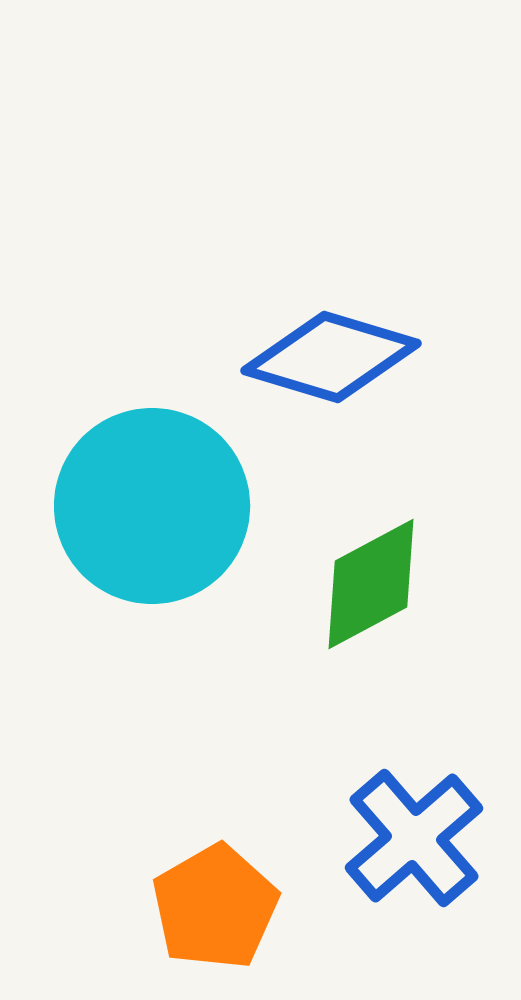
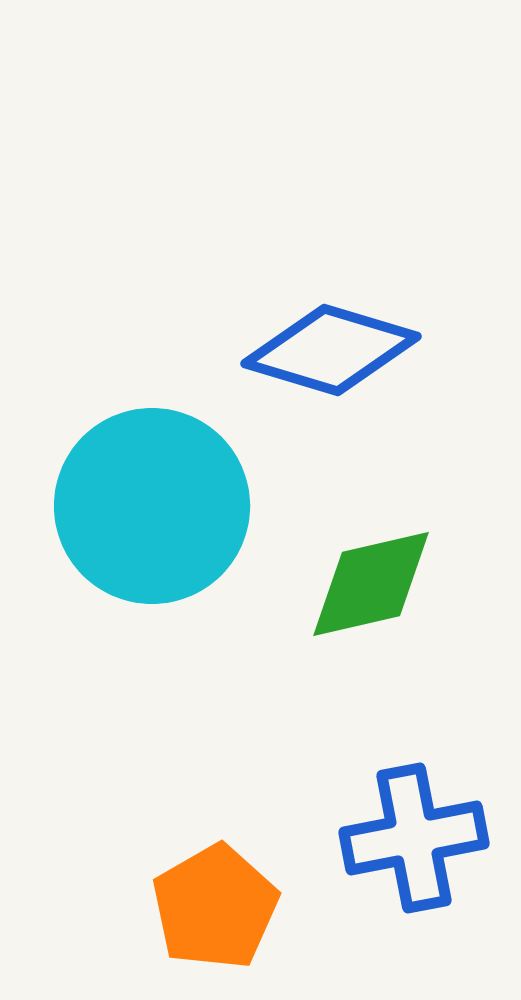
blue diamond: moved 7 px up
green diamond: rotated 15 degrees clockwise
blue cross: rotated 30 degrees clockwise
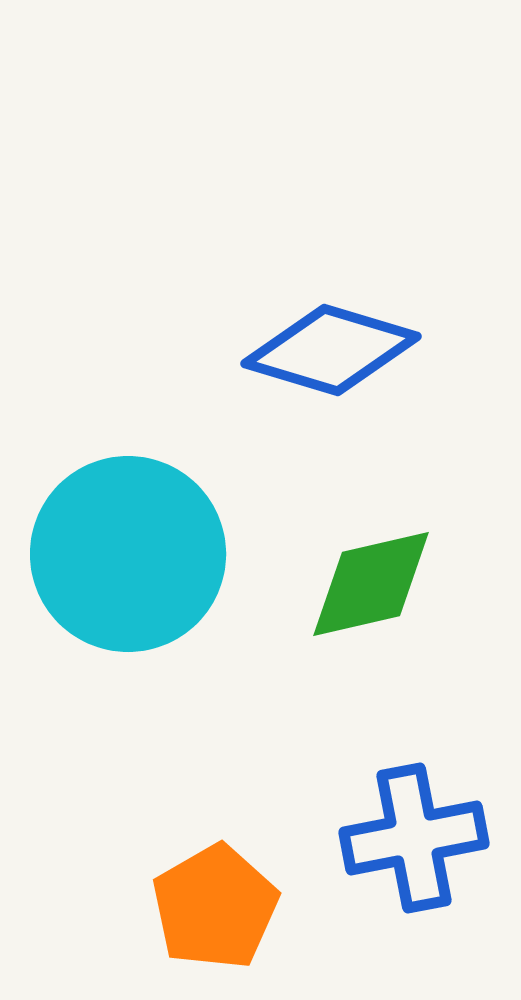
cyan circle: moved 24 px left, 48 px down
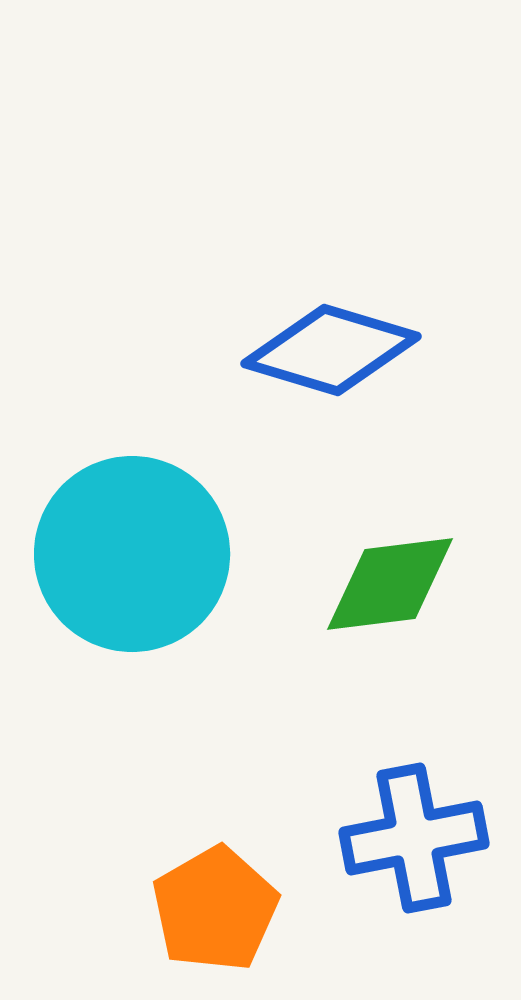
cyan circle: moved 4 px right
green diamond: moved 19 px right; rotated 6 degrees clockwise
orange pentagon: moved 2 px down
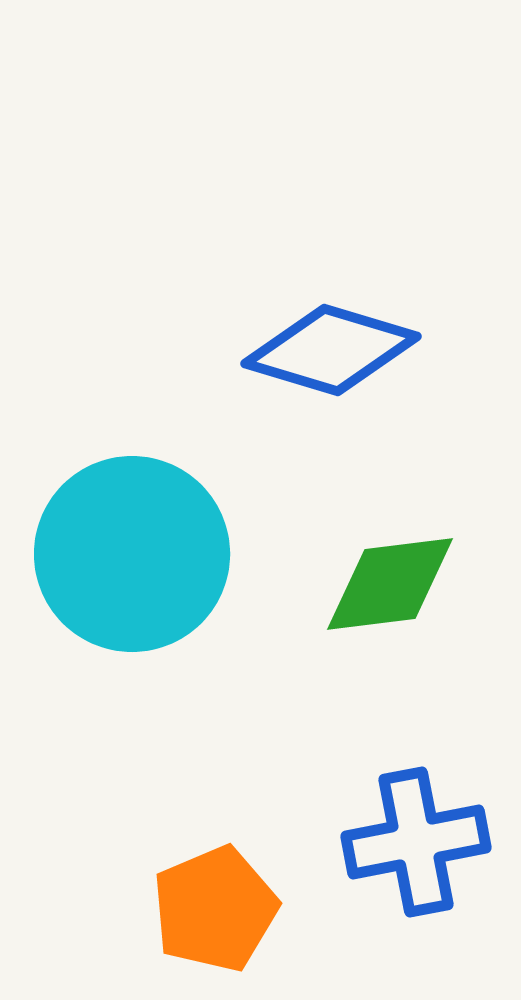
blue cross: moved 2 px right, 4 px down
orange pentagon: rotated 7 degrees clockwise
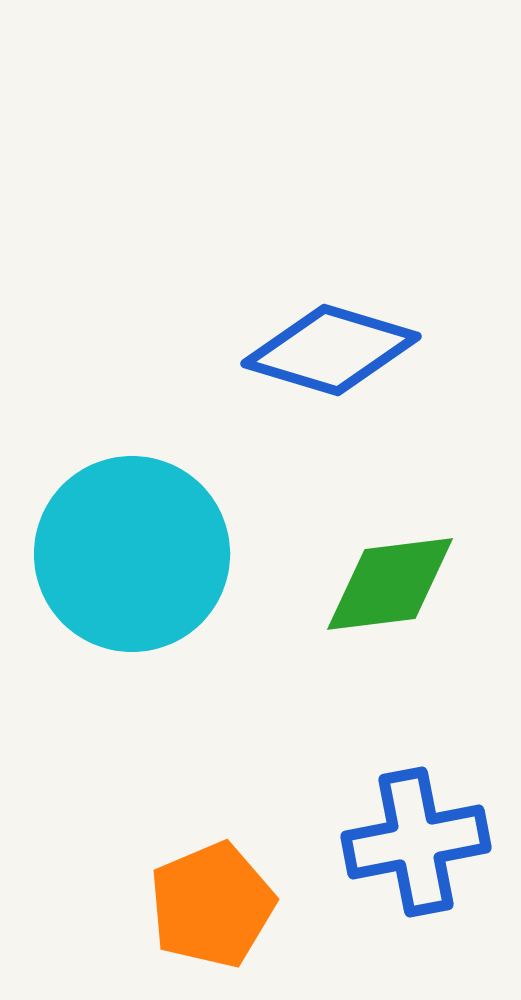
orange pentagon: moved 3 px left, 4 px up
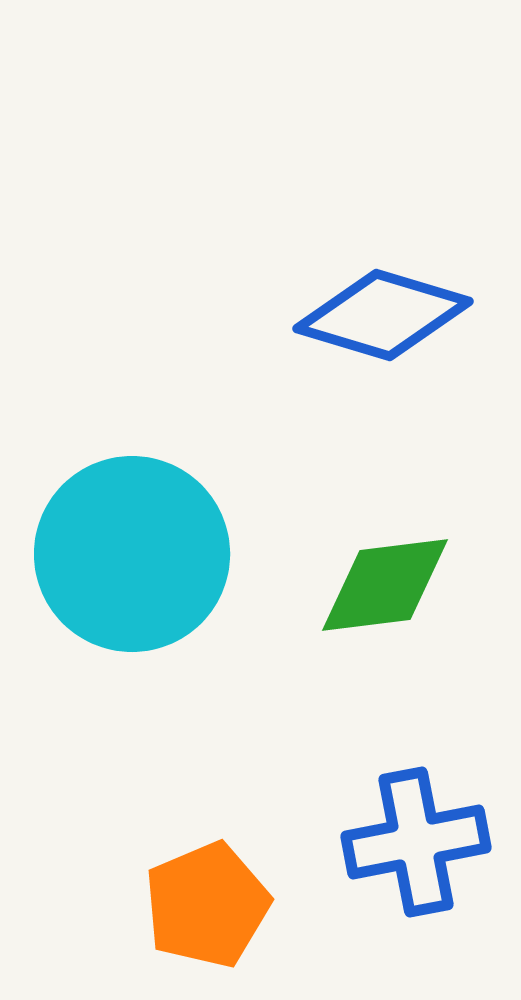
blue diamond: moved 52 px right, 35 px up
green diamond: moved 5 px left, 1 px down
orange pentagon: moved 5 px left
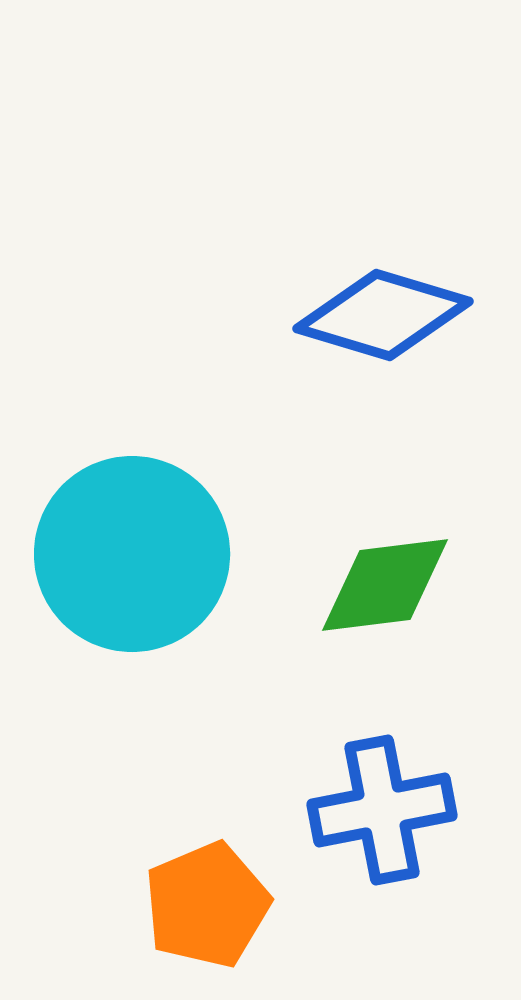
blue cross: moved 34 px left, 32 px up
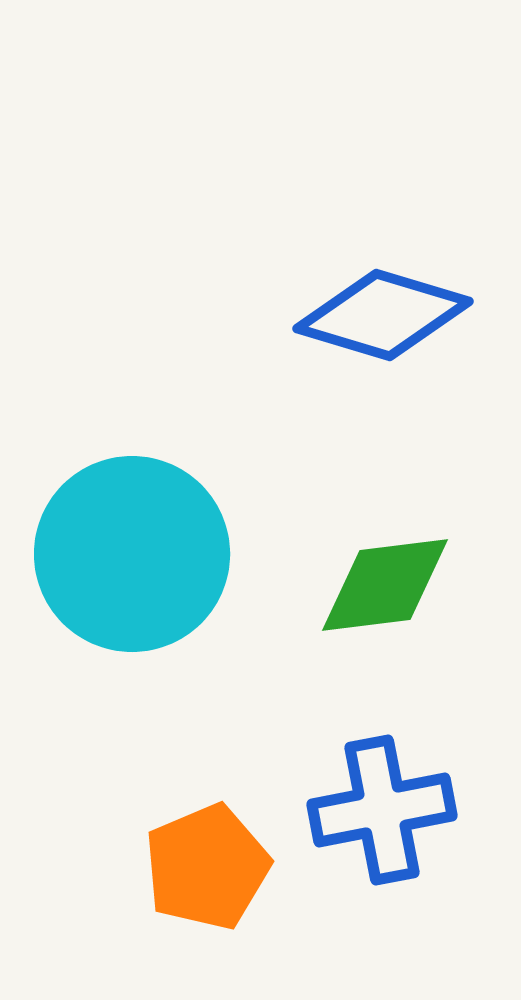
orange pentagon: moved 38 px up
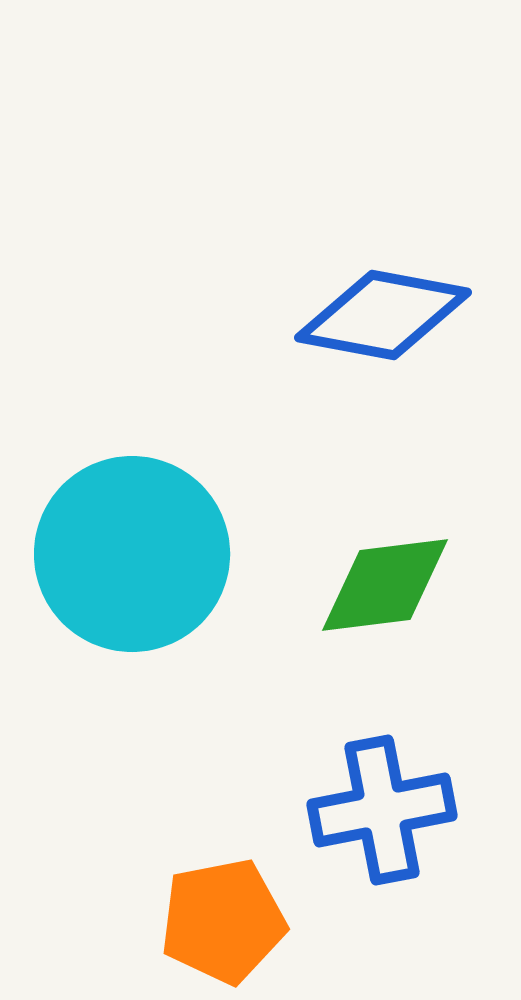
blue diamond: rotated 6 degrees counterclockwise
orange pentagon: moved 16 px right, 54 px down; rotated 12 degrees clockwise
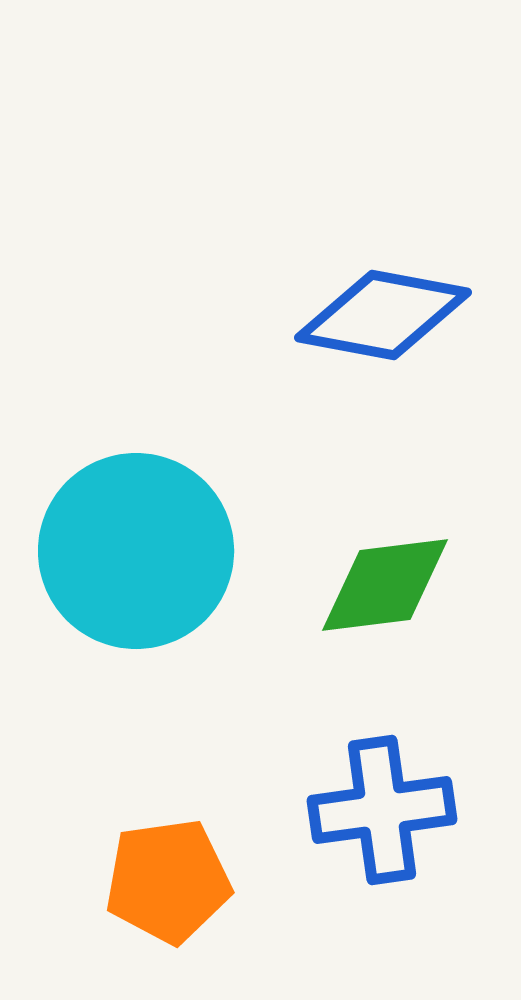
cyan circle: moved 4 px right, 3 px up
blue cross: rotated 3 degrees clockwise
orange pentagon: moved 55 px left, 40 px up; rotated 3 degrees clockwise
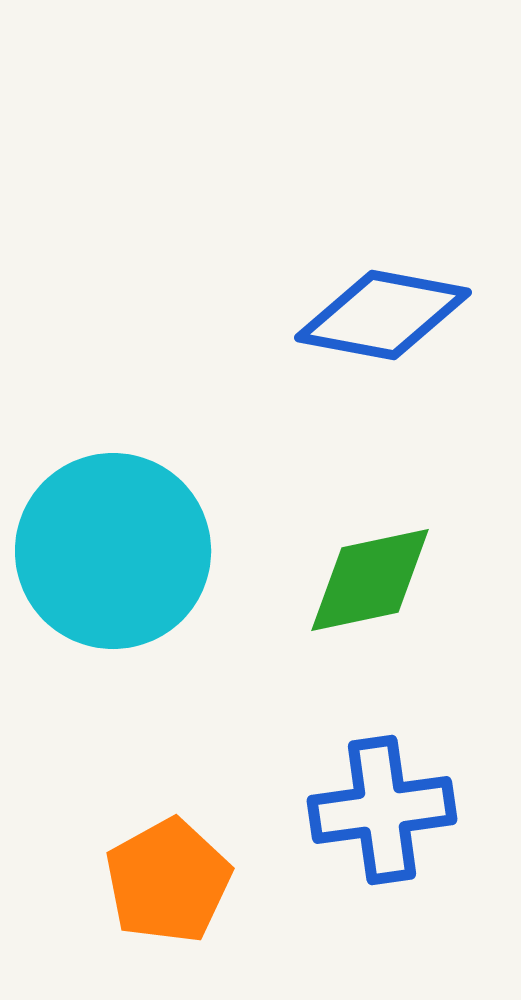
cyan circle: moved 23 px left
green diamond: moved 15 px left, 5 px up; rotated 5 degrees counterclockwise
orange pentagon: rotated 21 degrees counterclockwise
